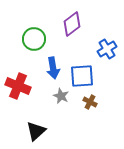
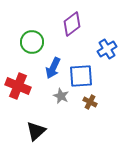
green circle: moved 2 px left, 3 px down
blue arrow: rotated 35 degrees clockwise
blue square: moved 1 px left
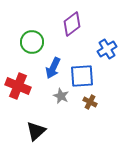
blue square: moved 1 px right
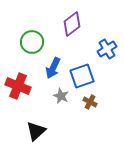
blue square: rotated 15 degrees counterclockwise
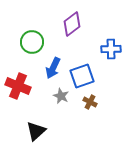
blue cross: moved 4 px right; rotated 30 degrees clockwise
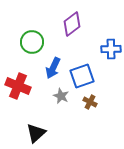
black triangle: moved 2 px down
